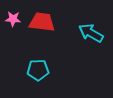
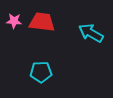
pink star: moved 1 px right, 2 px down
cyan pentagon: moved 3 px right, 2 px down
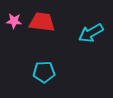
cyan arrow: rotated 60 degrees counterclockwise
cyan pentagon: moved 3 px right
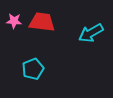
cyan pentagon: moved 11 px left, 3 px up; rotated 20 degrees counterclockwise
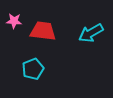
red trapezoid: moved 1 px right, 9 px down
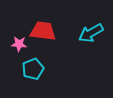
pink star: moved 5 px right, 23 px down
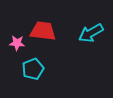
pink star: moved 2 px left, 1 px up
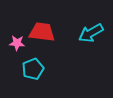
red trapezoid: moved 1 px left, 1 px down
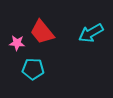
red trapezoid: rotated 136 degrees counterclockwise
cyan pentagon: rotated 25 degrees clockwise
